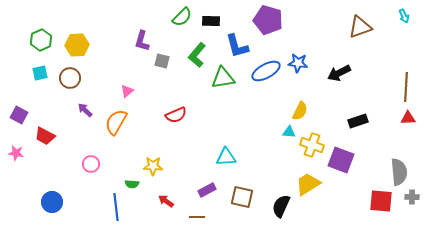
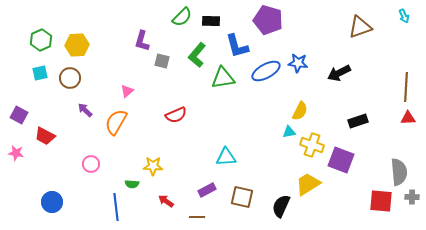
cyan triangle at (289, 132): rotated 16 degrees counterclockwise
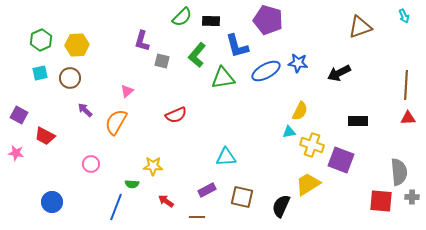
brown line at (406, 87): moved 2 px up
black rectangle at (358, 121): rotated 18 degrees clockwise
blue line at (116, 207): rotated 28 degrees clockwise
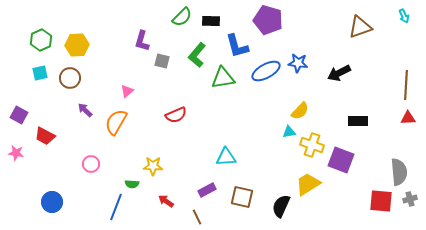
yellow semicircle at (300, 111): rotated 18 degrees clockwise
gray cross at (412, 197): moved 2 px left, 2 px down; rotated 16 degrees counterclockwise
brown line at (197, 217): rotated 63 degrees clockwise
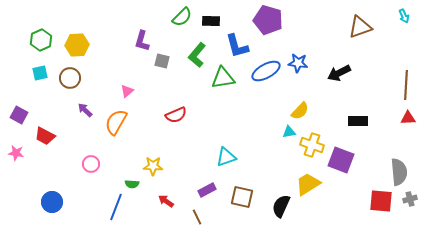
cyan triangle at (226, 157): rotated 15 degrees counterclockwise
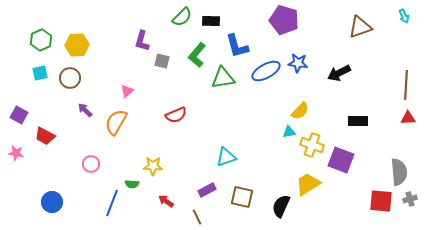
purple pentagon at (268, 20): moved 16 px right
blue line at (116, 207): moved 4 px left, 4 px up
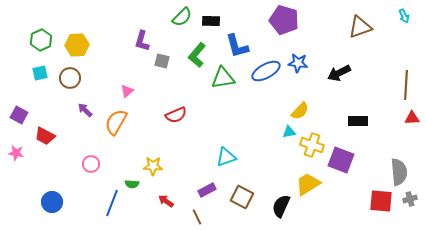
red triangle at (408, 118): moved 4 px right
brown square at (242, 197): rotated 15 degrees clockwise
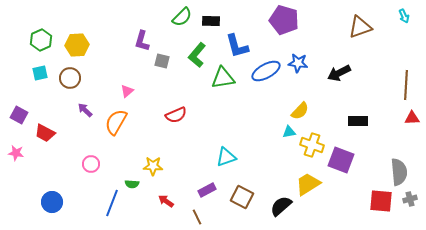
red trapezoid at (45, 136): moved 3 px up
black semicircle at (281, 206): rotated 25 degrees clockwise
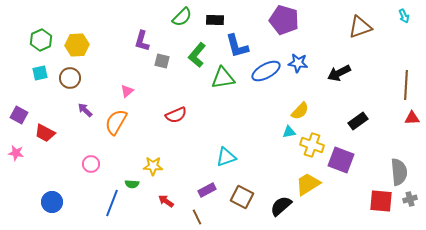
black rectangle at (211, 21): moved 4 px right, 1 px up
black rectangle at (358, 121): rotated 36 degrees counterclockwise
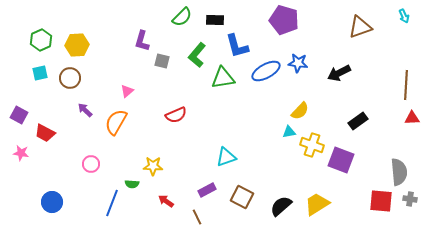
pink star at (16, 153): moved 5 px right
yellow trapezoid at (308, 184): moved 9 px right, 20 px down
gray cross at (410, 199): rotated 24 degrees clockwise
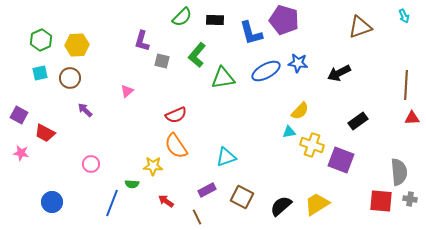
blue L-shape at (237, 46): moved 14 px right, 13 px up
orange semicircle at (116, 122): moved 60 px right, 24 px down; rotated 64 degrees counterclockwise
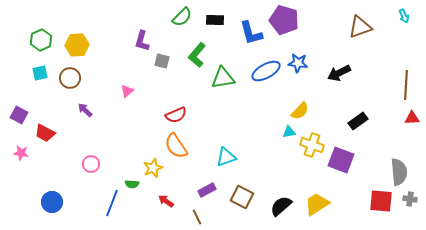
yellow star at (153, 166): moved 2 px down; rotated 24 degrees counterclockwise
